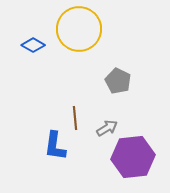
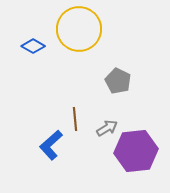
blue diamond: moved 1 px down
brown line: moved 1 px down
blue L-shape: moved 4 px left, 1 px up; rotated 40 degrees clockwise
purple hexagon: moved 3 px right, 6 px up
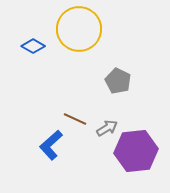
brown line: rotated 60 degrees counterclockwise
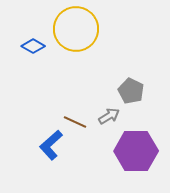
yellow circle: moved 3 px left
gray pentagon: moved 13 px right, 10 px down
brown line: moved 3 px down
gray arrow: moved 2 px right, 12 px up
purple hexagon: rotated 6 degrees clockwise
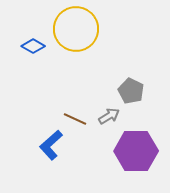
brown line: moved 3 px up
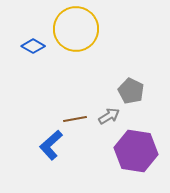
brown line: rotated 35 degrees counterclockwise
purple hexagon: rotated 9 degrees clockwise
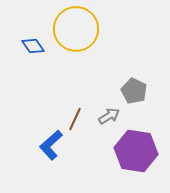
blue diamond: rotated 25 degrees clockwise
gray pentagon: moved 3 px right
brown line: rotated 55 degrees counterclockwise
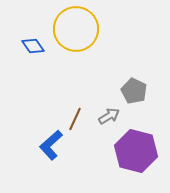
purple hexagon: rotated 6 degrees clockwise
